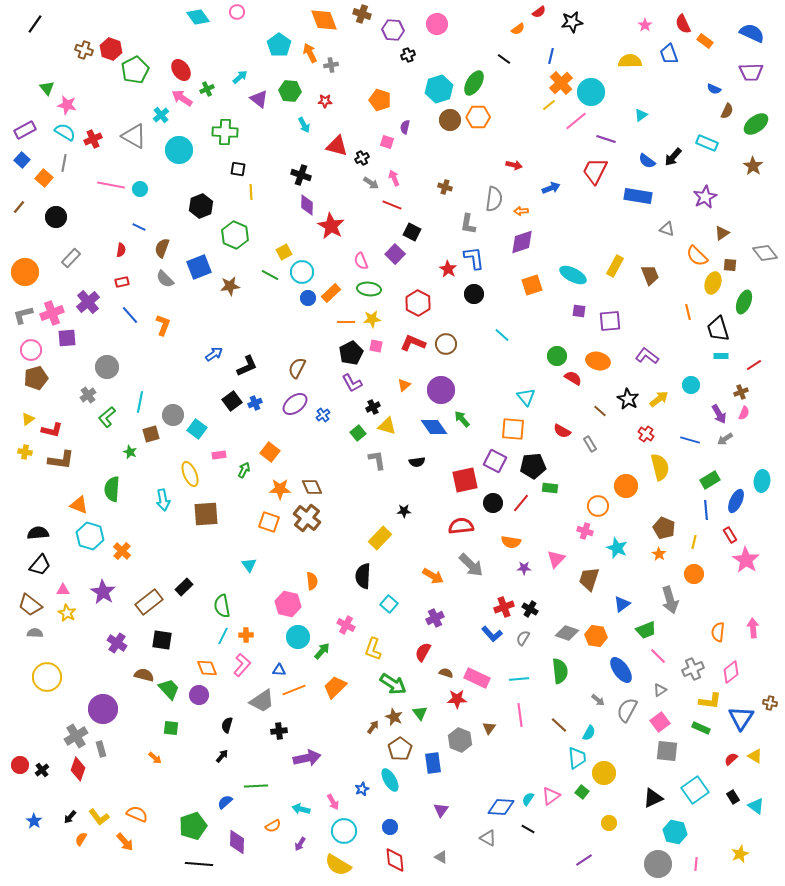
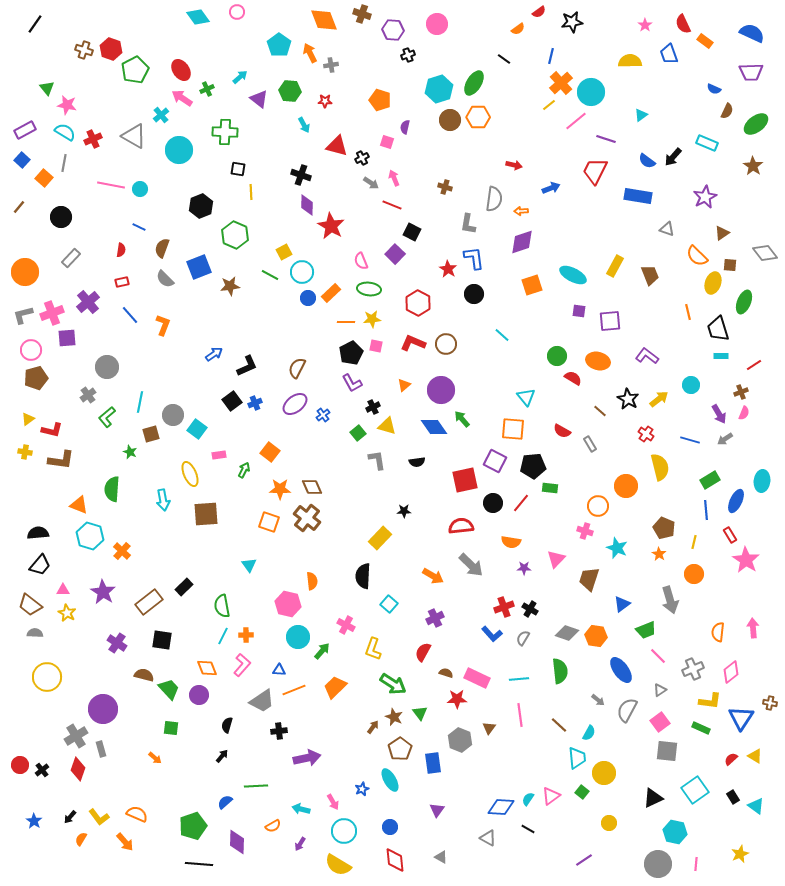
black circle at (56, 217): moved 5 px right
purple triangle at (441, 810): moved 4 px left
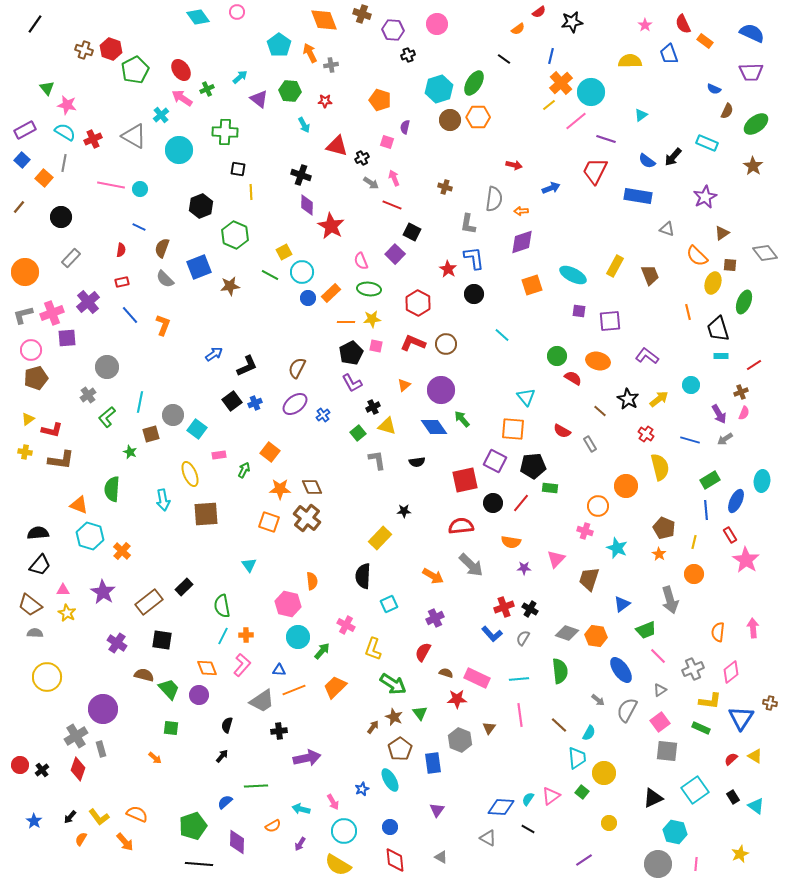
cyan square at (389, 604): rotated 24 degrees clockwise
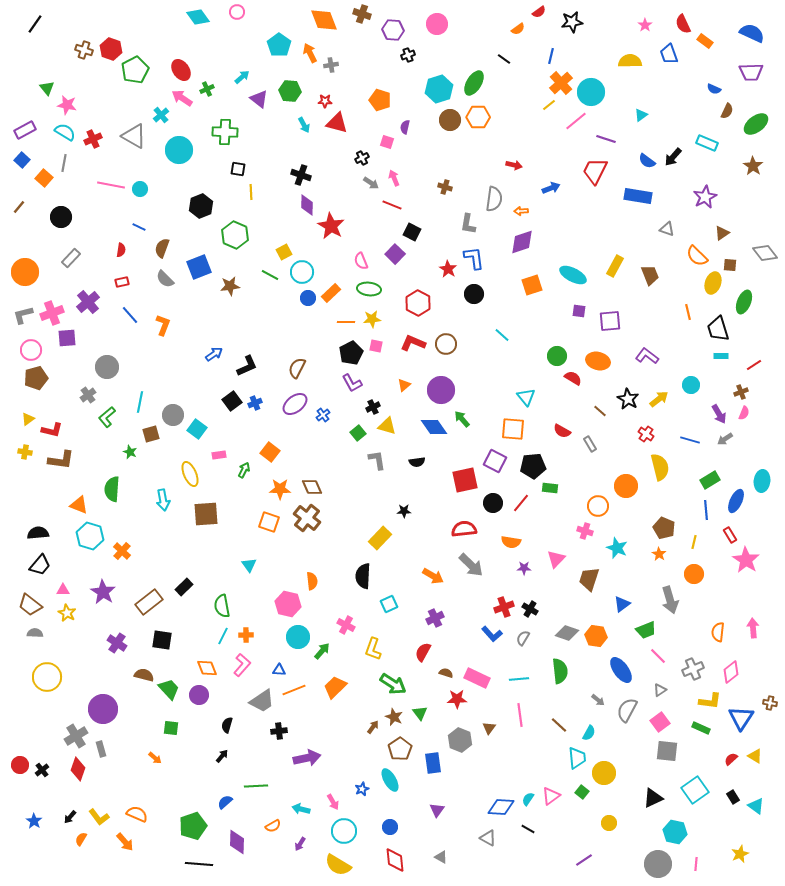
cyan arrow at (240, 77): moved 2 px right
red triangle at (337, 146): moved 23 px up
red semicircle at (461, 526): moved 3 px right, 3 px down
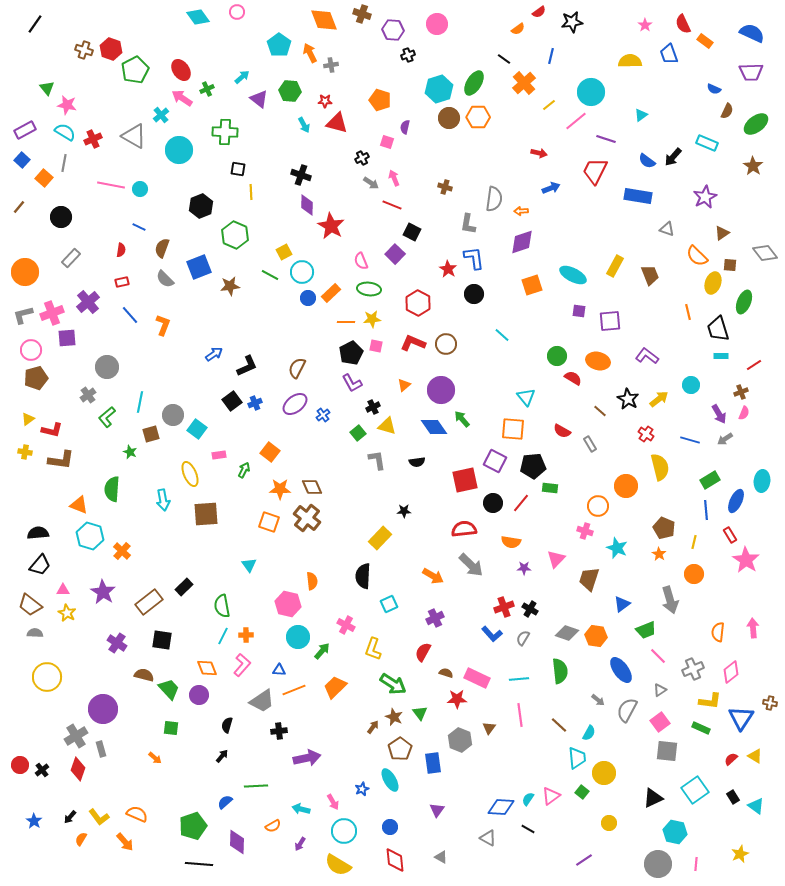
orange cross at (561, 83): moved 37 px left
brown circle at (450, 120): moved 1 px left, 2 px up
red arrow at (514, 165): moved 25 px right, 12 px up
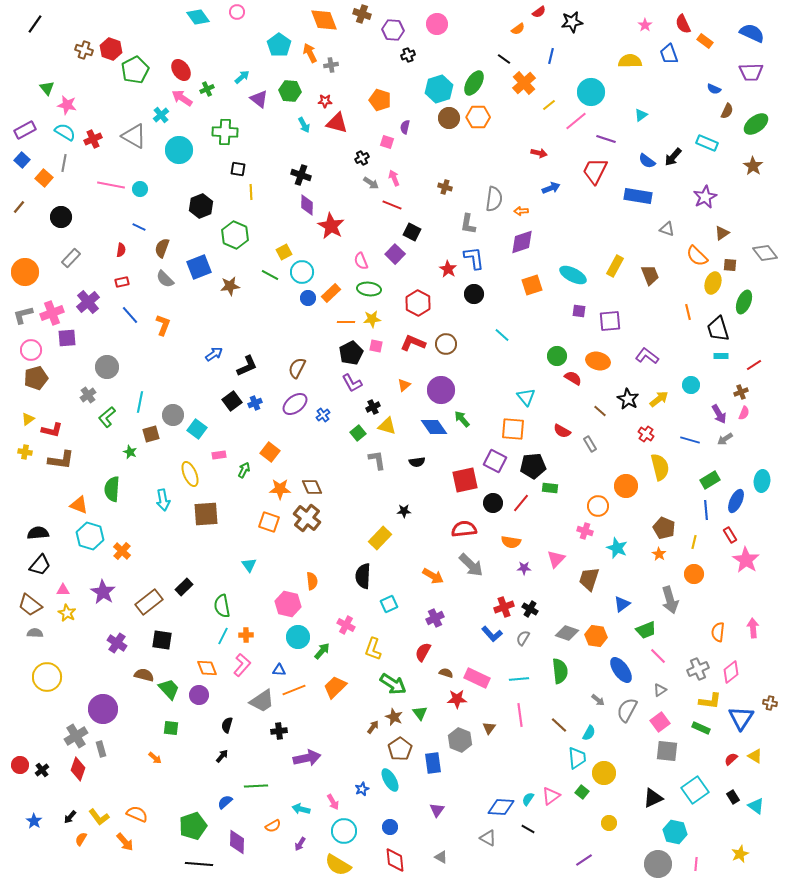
gray cross at (693, 669): moved 5 px right
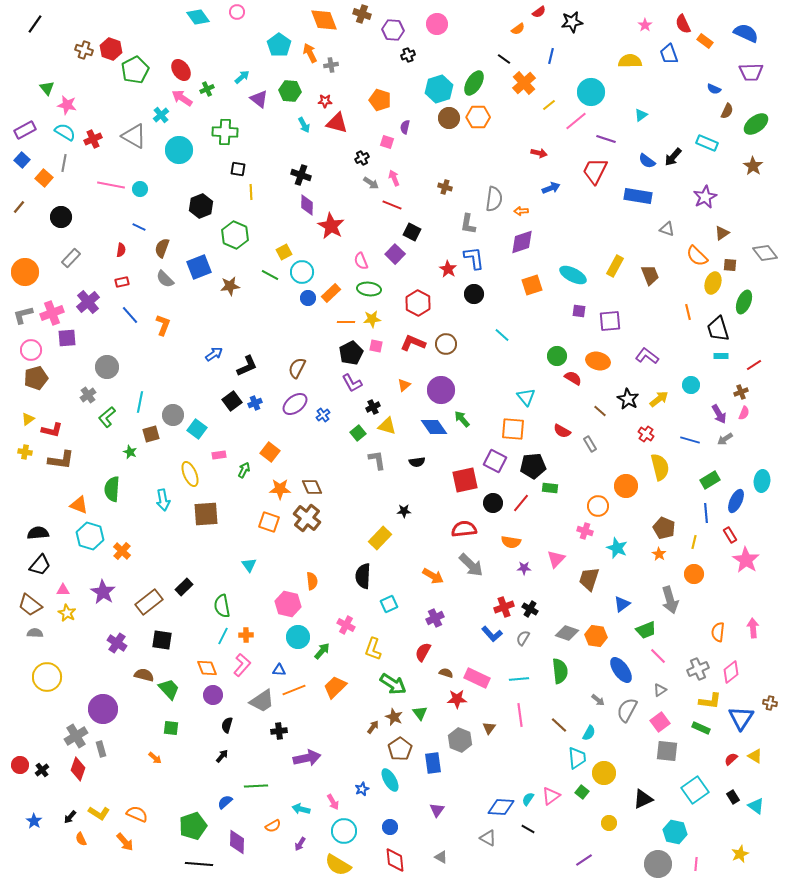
blue semicircle at (752, 33): moved 6 px left
blue line at (706, 510): moved 3 px down
purple circle at (199, 695): moved 14 px right
black triangle at (653, 798): moved 10 px left, 1 px down
yellow L-shape at (99, 817): moved 4 px up; rotated 20 degrees counterclockwise
orange semicircle at (81, 839): rotated 56 degrees counterclockwise
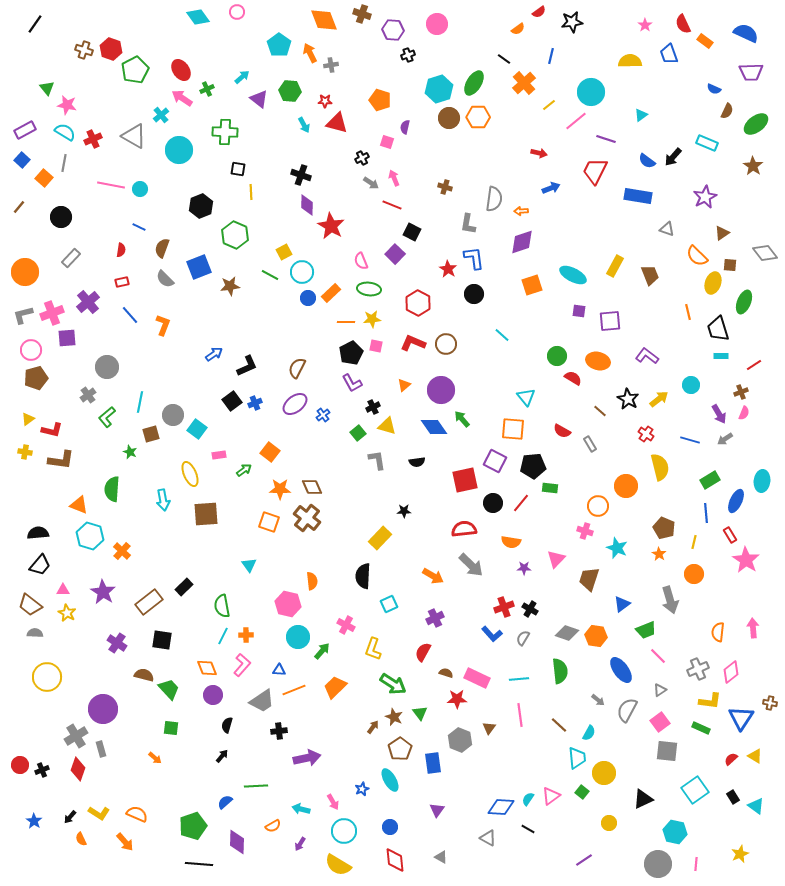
green arrow at (244, 470): rotated 28 degrees clockwise
black cross at (42, 770): rotated 16 degrees clockwise
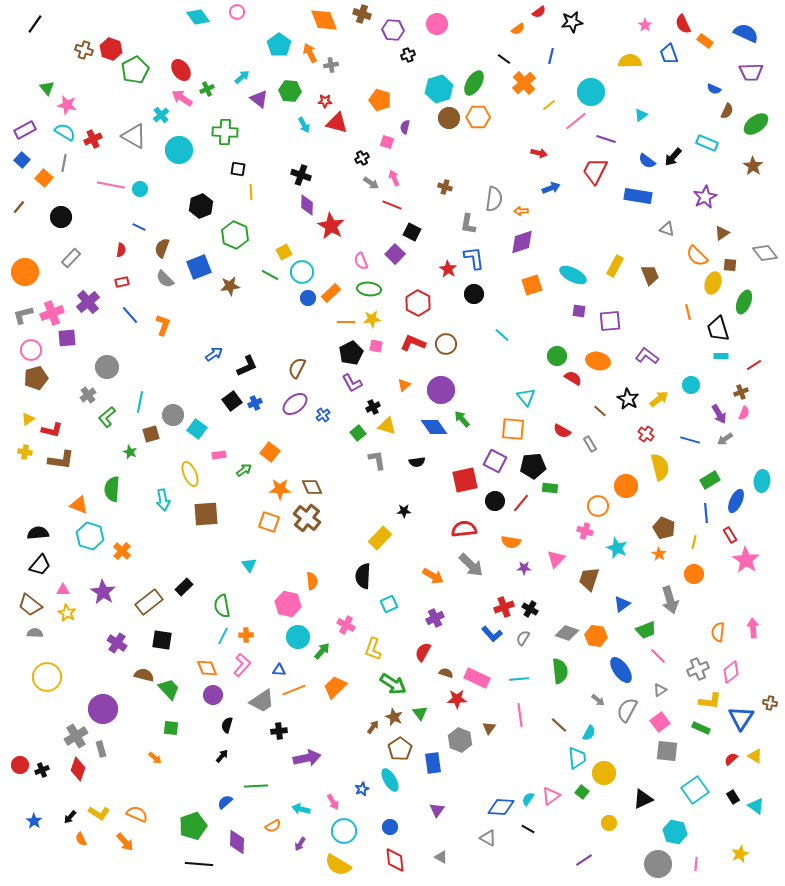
black circle at (493, 503): moved 2 px right, 2 px up
